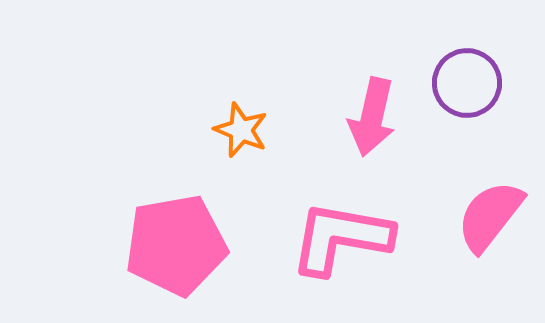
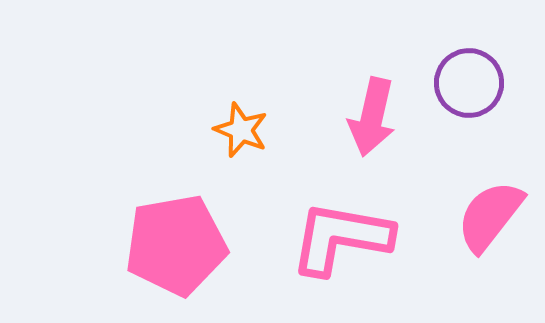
purple circle: moved 2 px right
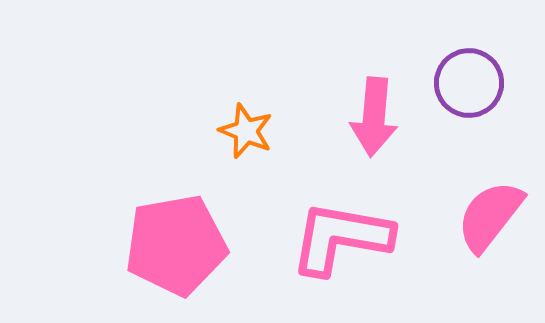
pink arrow: moved 2 px right; rotated 8 degrees counterclockwise
orange star: moved 5 px right, 1 px down
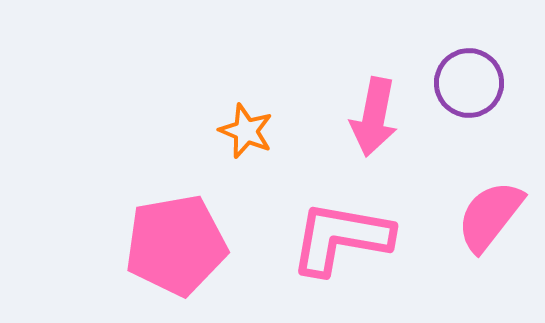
pink arrow: rotated 6 degrees clockwise
